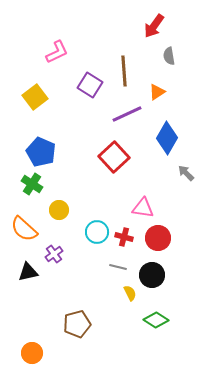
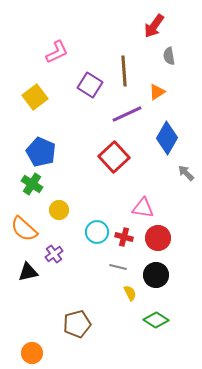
black circle: moved 4 px right
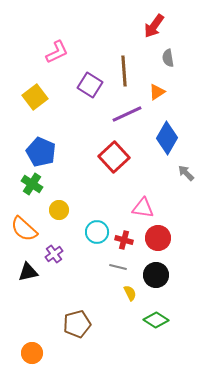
gray semicircle: moved 1 px left, 2 px down
red cross: moved 3 px down
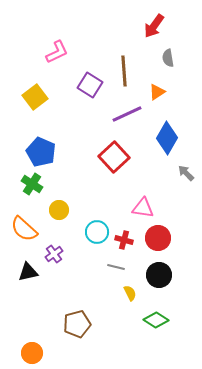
gray line: moved 2 px left
black circle: moved 3 px right
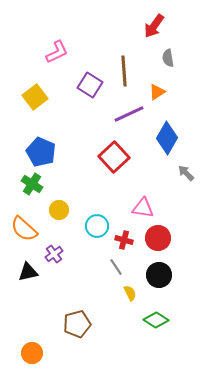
purple line: moved 2 px right
cyan circle: moved 6 px up
gray line: rotated 42 degrees clockwise
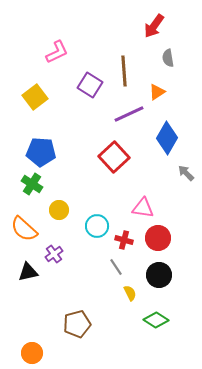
blue pentagon: rotated 20 degrees counterclockwise
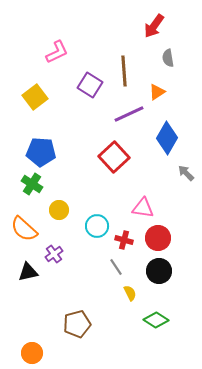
black circle: moved 4 px up
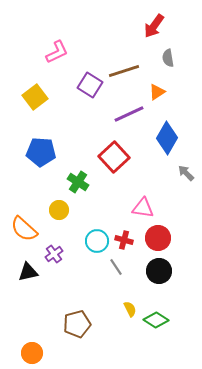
brown line: rotated 76 degrees clockwise
green cross: moved 46 px right, 2 px up
cyan circle: moved 15 px down
yellow semicircle: moved 16 px down
